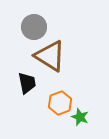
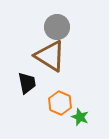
gray circle: moved 23 px right
orange hexagon: rotated 15 degrees counterclockwise
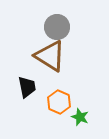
black trapezoid: moved 4 px down
orange hexagon: moved 1 px left, 1 px up
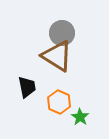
gray circle: moved 5 px right, 6 px down
brown triangle: moved 7 px right
green star: rotated 12 degrees clockwise
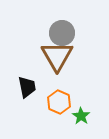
brown triangle: rotated 28 degrees clockwise
green star: moved 1 px right, 1 px up
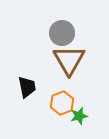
brown triangle: moved 12 px right, 4 px down
orange hexagon: moved 3 px right, 1 px down; rotated 15 degrees clockwise
green star: moved 2 px left; rotated 24 degrees clockwise
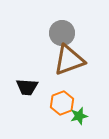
brown triangle: rotated 40 degrees clockwise
black trapezoid: rotated 105 degrees clockwise
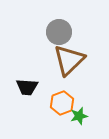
gray circle: moved 3 px left, 1 px up
brown triangle: rotated 24 degrees counterclockwise
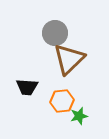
gray circle: moved 4 px left, 1 px down
brown triangle: moved 1 px up
orange hexagon: moved 2 px up; rotated 15 degrees clockwise
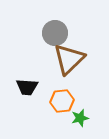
green star: moved 1 px right, 2 px down
